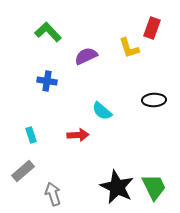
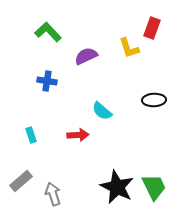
gray rectangle: moved 2 px left, 10 px down
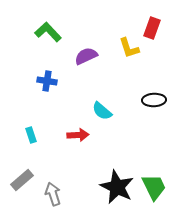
gray rectangle: moved 1 px right, 1 px up
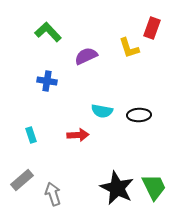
black ellipse: moved 15 px left, 15 px down
cyan semicircle: rotated 30 degrees counterclockwise
black star: moved 1 px down
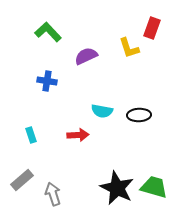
green trapezoid: rotated 48 degrees counterclockwise
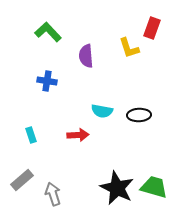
purple semicircle: rotated 70 degrees counterclockwise
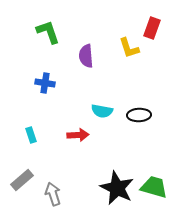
green L-shape: rotated 24 degrees clockwise
blue cross: moved 2 px left, 2 px down
